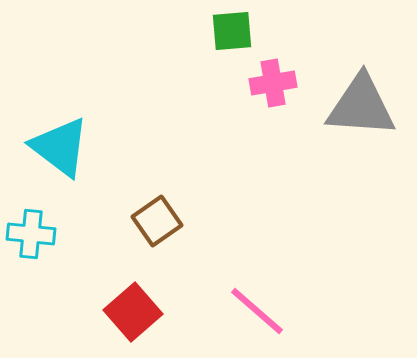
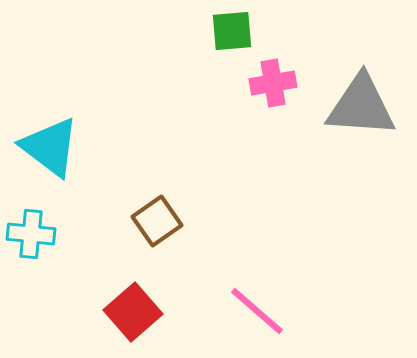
cyan triangle: moved 10 px left
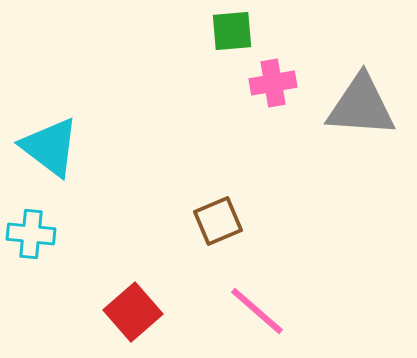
brown square: moved 61 px right; rotated 12 degrees clockwise
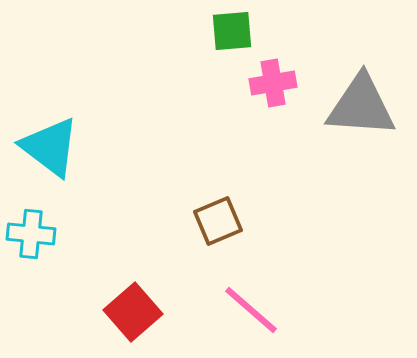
pink line: moved 6 px left, 1 px up
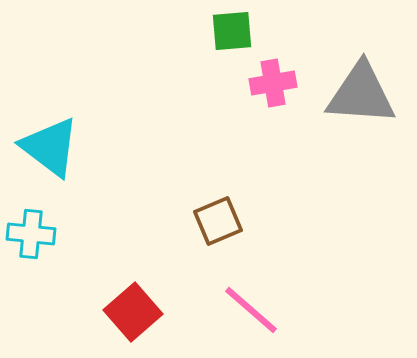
gray triangle: moved 12 px up
